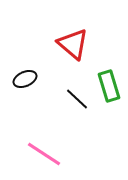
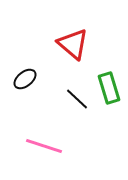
black ellipse: rotated 15 degrees counterclockwise
green rectangle: moved 2 px down
pink line: moved 8 px up; rotated 15 degrees counterclockwise
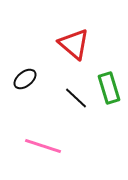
red triangle: moved 1 px right
black line: moved 1 px left, 1 px up
pink line: moved 1 px left
